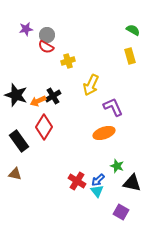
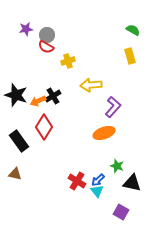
yellow arrow: rotated 60 degrees clockwise
purple L-shape: rotated 65 degrees clockwise
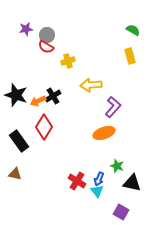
blue arrow: moved 1 px right, 1 px up; rotated 24 degrees counterclockwise
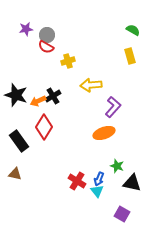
purple square: moved 1 px right, 2 px down
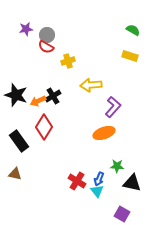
yellow rectangle: rotated 56 degrees counterclockwise
green star: rotated 16 degrees counterclockwise
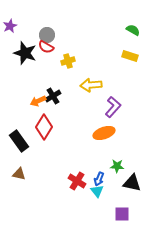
purple star: moved 16 px left, 3 px up; rotated 16 degrees counterclockwise
black star: moved 9 px right, 42 px up
brown triangle: moved 4 px right
purple square: rotated 28 degrees counterclockwise
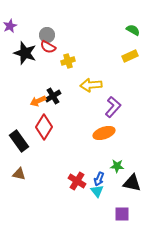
red semicircle: moved 2 px right
yellow rectangle: rotated 42 degrees counterclockwise
